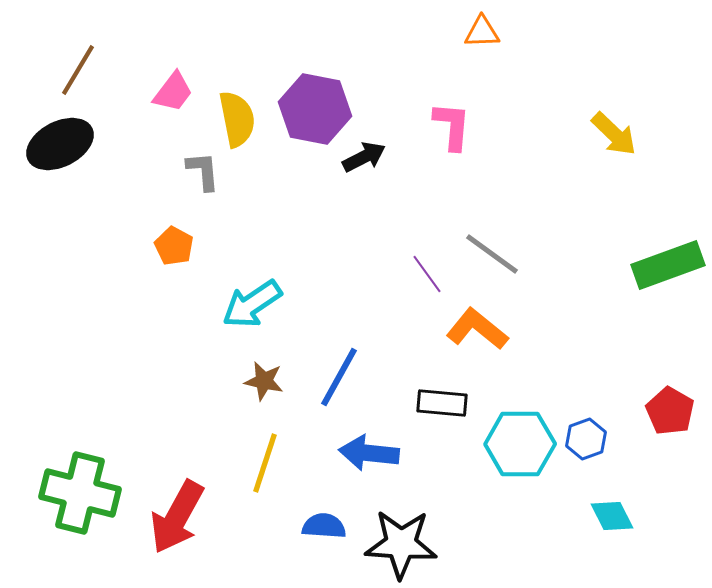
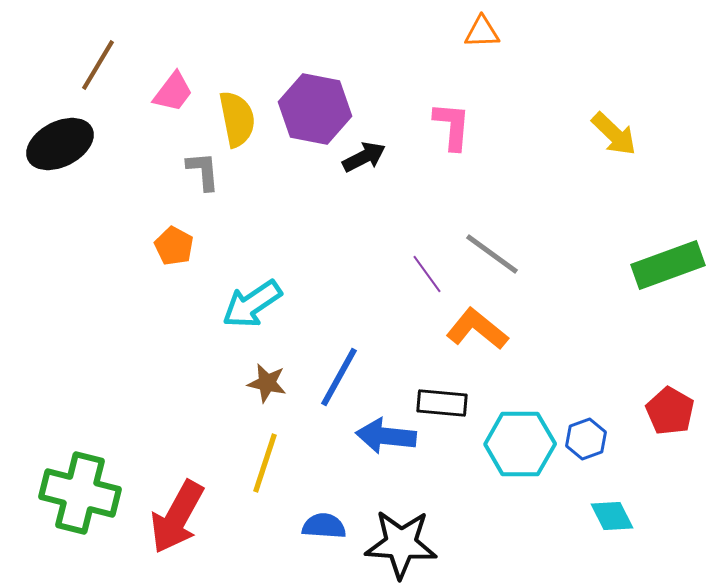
brown line: moved 20 px right, 5 px up
brown star: moved 3 px right, 2 px down
blue arrow: moved 17 px right, 17 px up
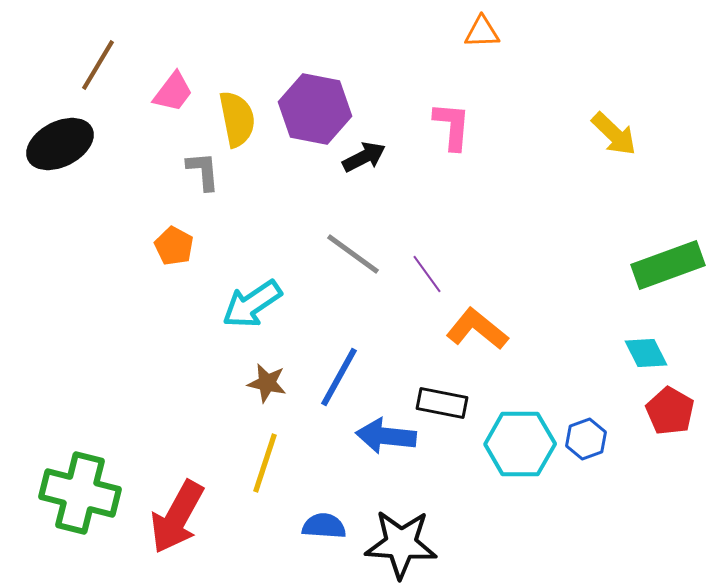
gray line: moved 139 px left
black rectangle: rotated 6 degrees clockwise
cyan diamond: moved 34 px right, 163 px up
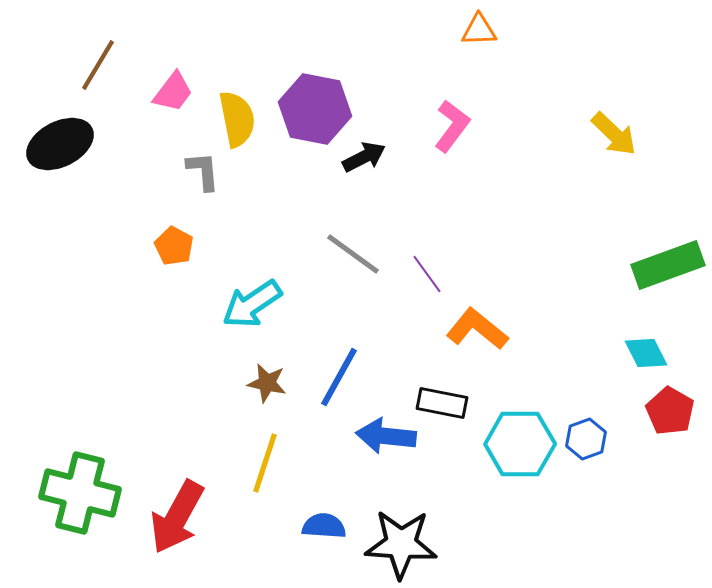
orange triangle: moved 3 px left, 2 px up
pink L-shape: rotated 32 degrees clockwise
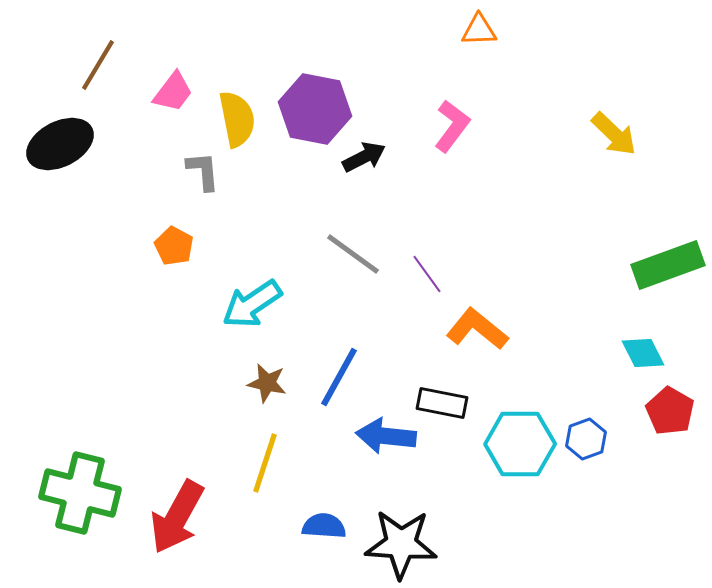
cyan diamond: moved 3 px left
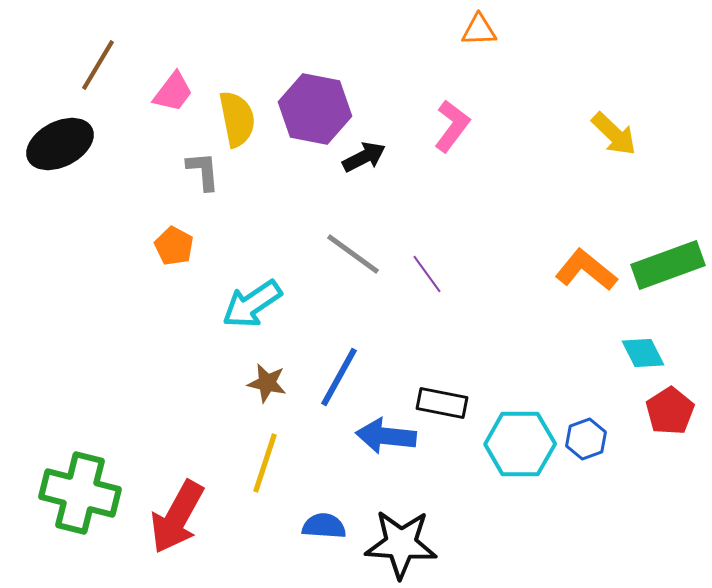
orange L-shape: moved 109 px right, 59 px up
red pentagon: rotated 9 degrees clockwise
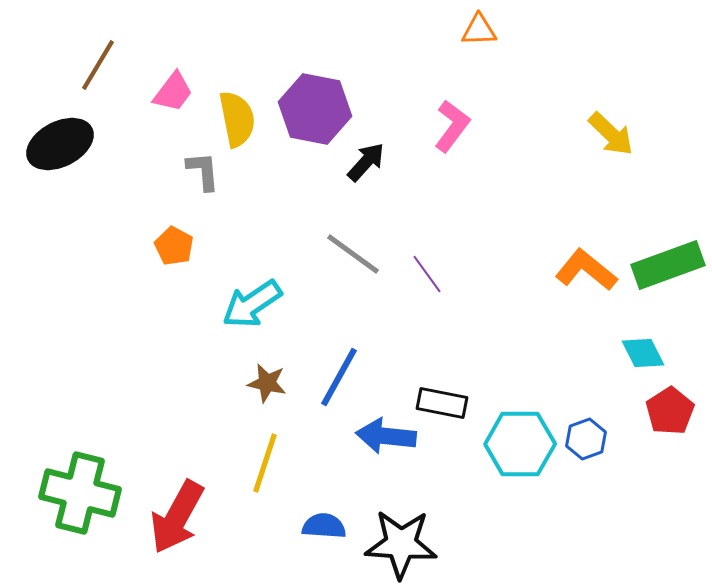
yellow arrow: moved 3 px left
black arrow: moved 2 px right, 5 px down; rotated 21 degrees counterclockwise
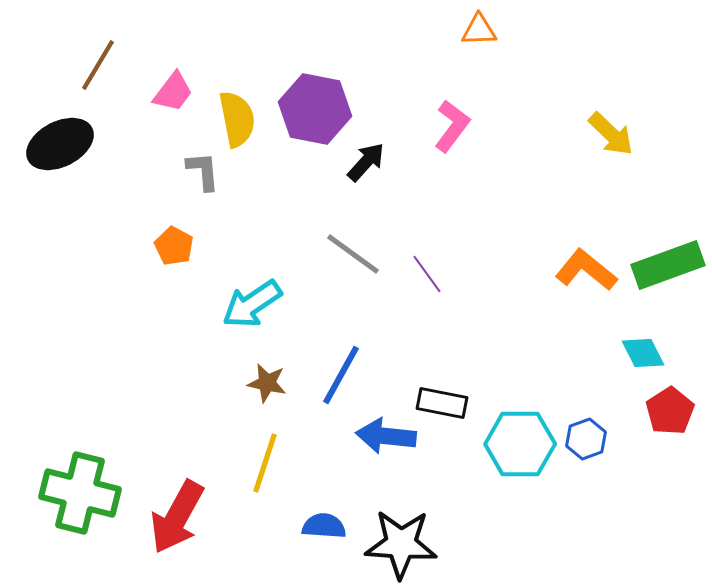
blue line: moved 2 px right, 2 px up
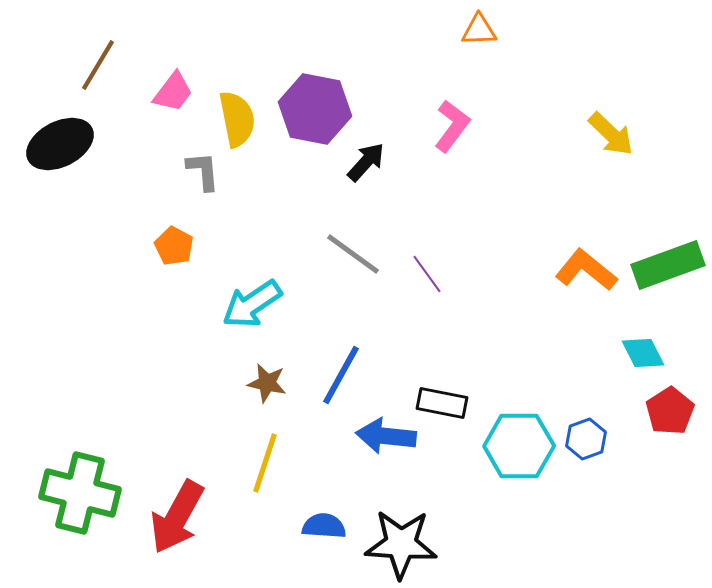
cyan hexagon: moved 1 px left, 2 px down
